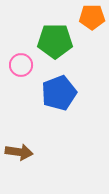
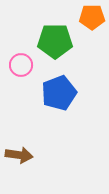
brown arrow: moved 3 px down
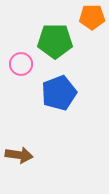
pink circle: moved 1 px up
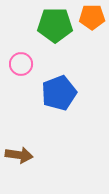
green pentagon: moved 16 px up
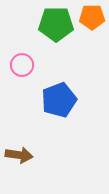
green pentagon: moved 1 px right, 1 px up
pink circle: moved 1 px right, 1 px down
blue pentagon: moved 7 px down
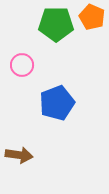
orange pentagon: rotated 25 degrees clockwise
blue pentagon: moved 2 px left, 3 px down
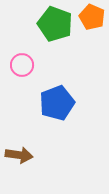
green pentagon: moved 1 px left; rotated 20 degrees clockwise
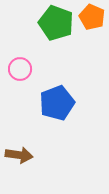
green pentagon: moved 1 px right, 1 px up
pink circle: moved 2 px left, 4 px down
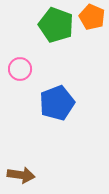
green pentagon: moved 2 px down
brown arrow: moved 2 px right, 20 px down
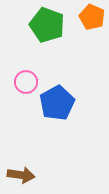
green pentagon: moved 9 px left
pink circle: moved 6 px right, 13 px down
blue pentagon: rotated 8 degrees counterclockwise
